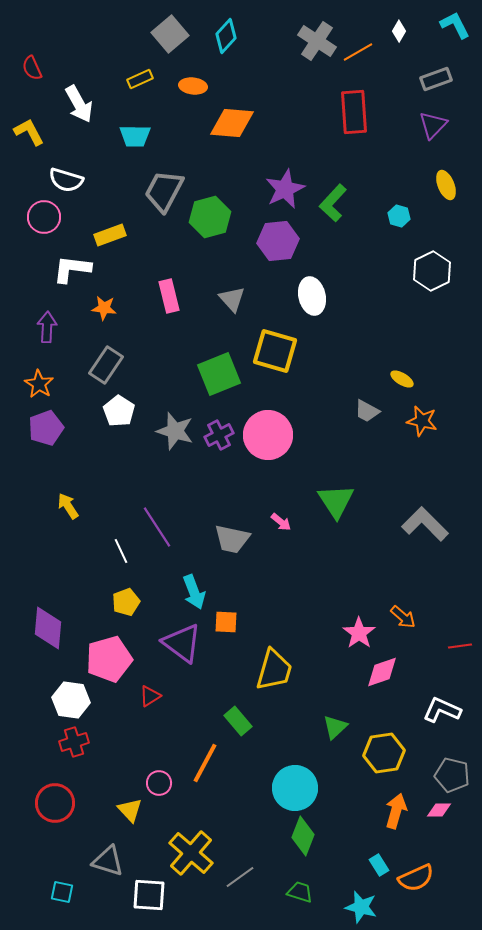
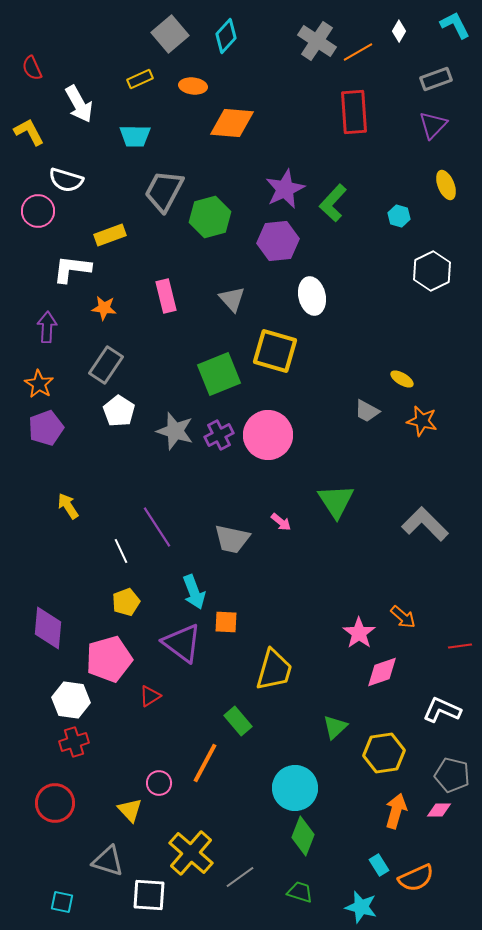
pink circle at (44, 217): moved 6 px left, 6 px up
pink rectangle at (169, 296): moved 3 px left
cyan square at (62, 892): moved 10 px down
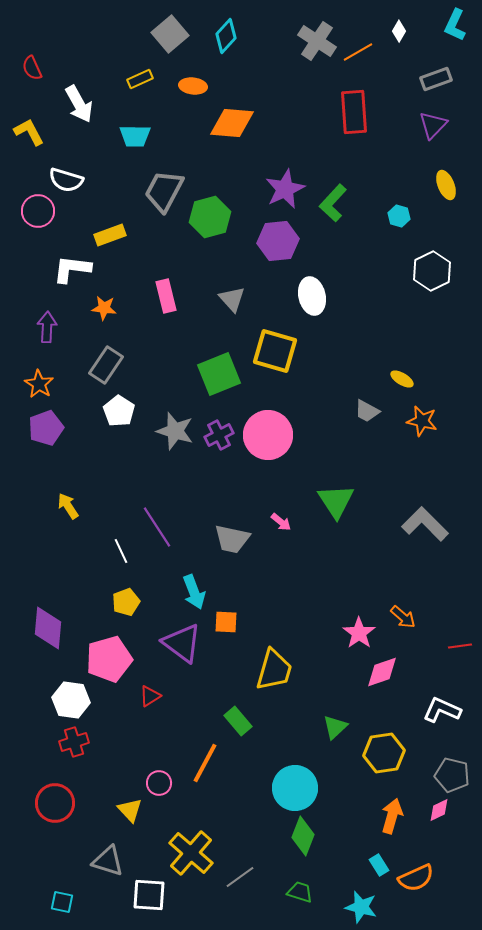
cyan L-shape at (455, 25): rotated 128 degrees counterclockwise
pink diamond at (439, 810): rotated 25 degrees counterclockwise
orange arrow at (396, 811): moved 4 px left, 5 px down
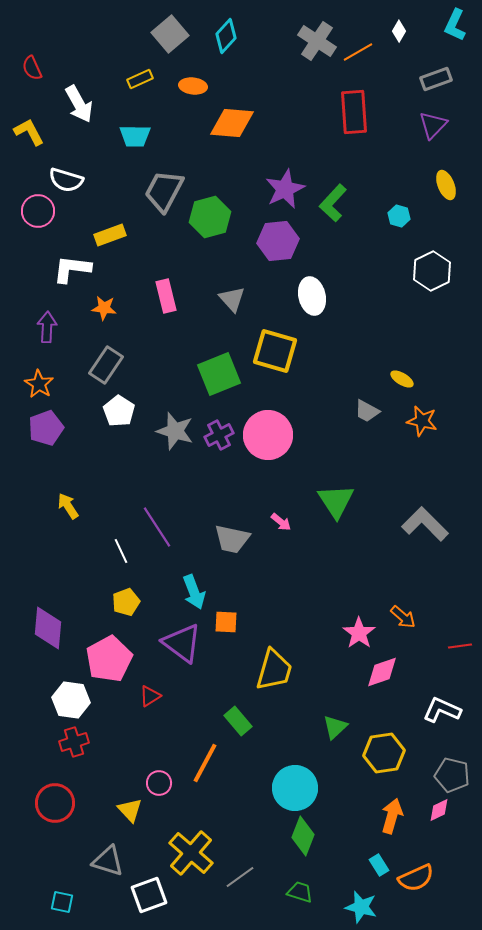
pink pentagon at (109, 659): rotated 12 degrees counterclockwise
white square at (149, 895): rotated 24 degrees counterclockwise
